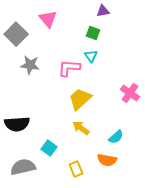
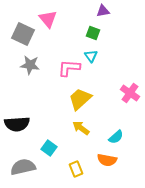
gray square: moved 7 px right; rotated 20 degrees counterclockwise
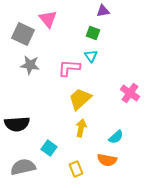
yellow arrow: rotated 66 degrees clockwise
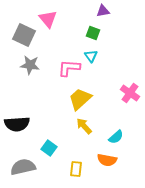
gray square: moved 1 px right, 1 px down
yellow arrow: moved 3 px right, 2 px up; rotated 54 degrees counterclockwise
yellow rectangle: rotated 28 degrees clockwise
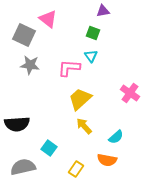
pink triangle: rotated 12 degrees counterclockwise
yellow rectangle: rotated 28 degrees clockwise
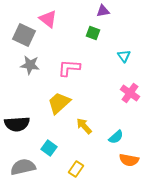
cyan triangle: moved 33 px right
yellow trapezoid: moved 21 px left, 4 px down
orange semicircle: moved 22 px right
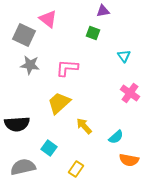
pink L-shape: moved 2 px left
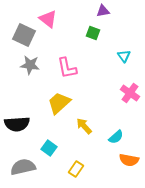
pink L-shape: rotated 105 degrees counterclockwise
